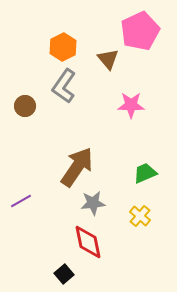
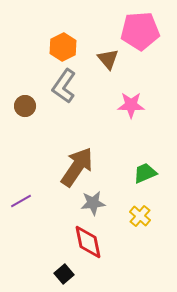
pink pentagon: rotated 21 degrees clockwise
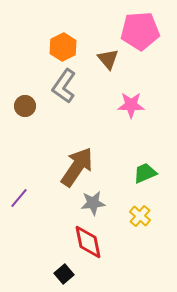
purple line: moved 2 px left, 3 px up; rotated 20 degrees counterclockwise
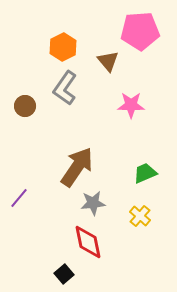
brown triangle: moved 2 px down
gray L-shape: moved 1 px right, 2 px down
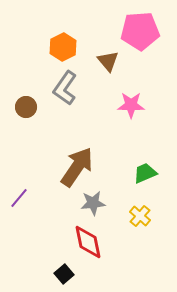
brown circle: moved 1 px right, 1 px down
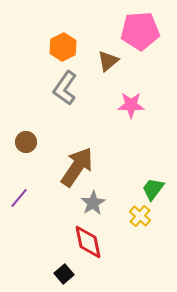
brown triangle: rotated 30 degrees clockwise
brown circle: moved 35 px down
green trapezoid: moved 8 px right, 16 px down; rotated 30 degrees counterclockwise
gray star: rotated 25 degrees counterclockwise
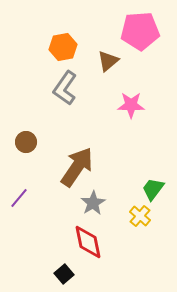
orange hexagon: rotated 16 degrees clockwise
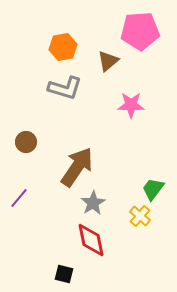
gray L-shape: rotated 108 degrees counterclockwise
red diamond: moved 3 px right, 2 px up
black square: rotated 36 degrees counterclockwise
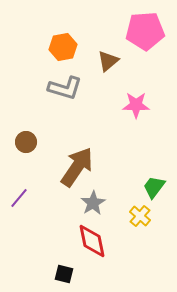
pink pentagon: moved 5 px right
pink star: moved 5 px right
green trapezoid: moved 1 px right, 2 px up
red diamond: moved 1 px right, 1 px down
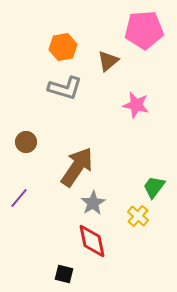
pink pentagon: moved 1 px left, 1 px up
pink star: rotated 12 degrees clockwise
yellow cross: moved 2 px left
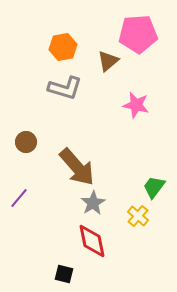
pink pentagon: moved 6 px left, 4 px down
brown arrow: rotated 105 degrees clockwise
